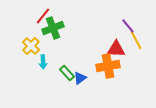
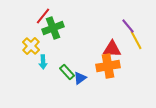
red triangle: moved 4 px left
green rectangle: moved 1 px up
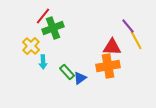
red triangle: moved 2 px up
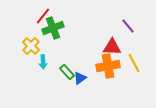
yellow line: moved 2 px left, 23 px down
